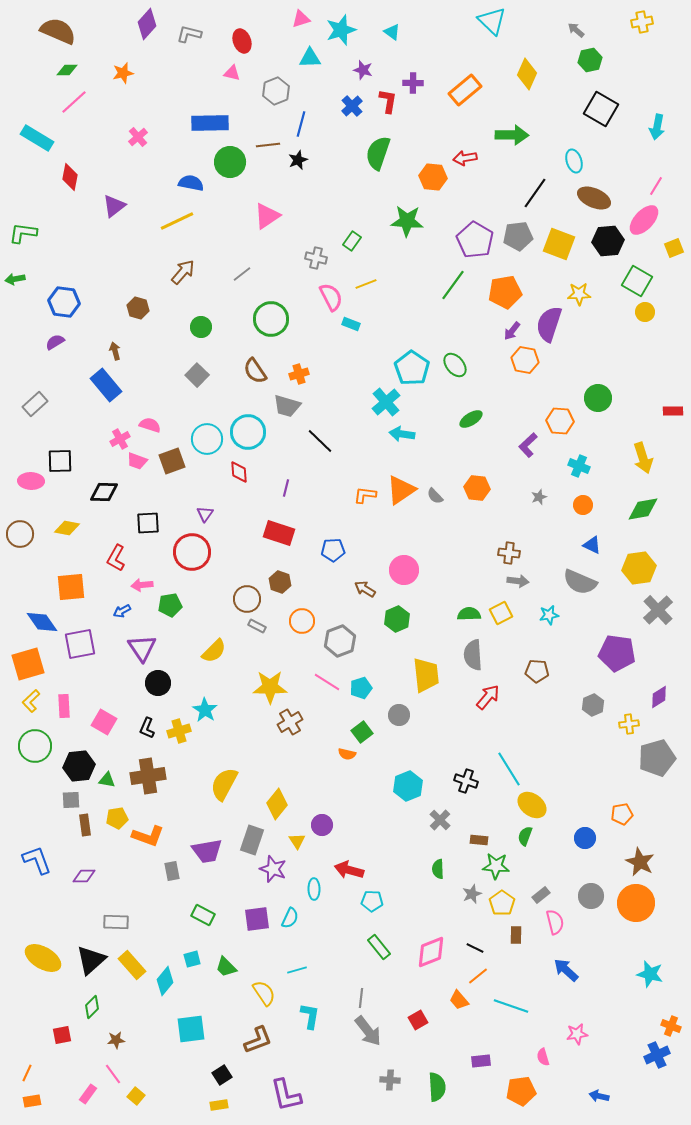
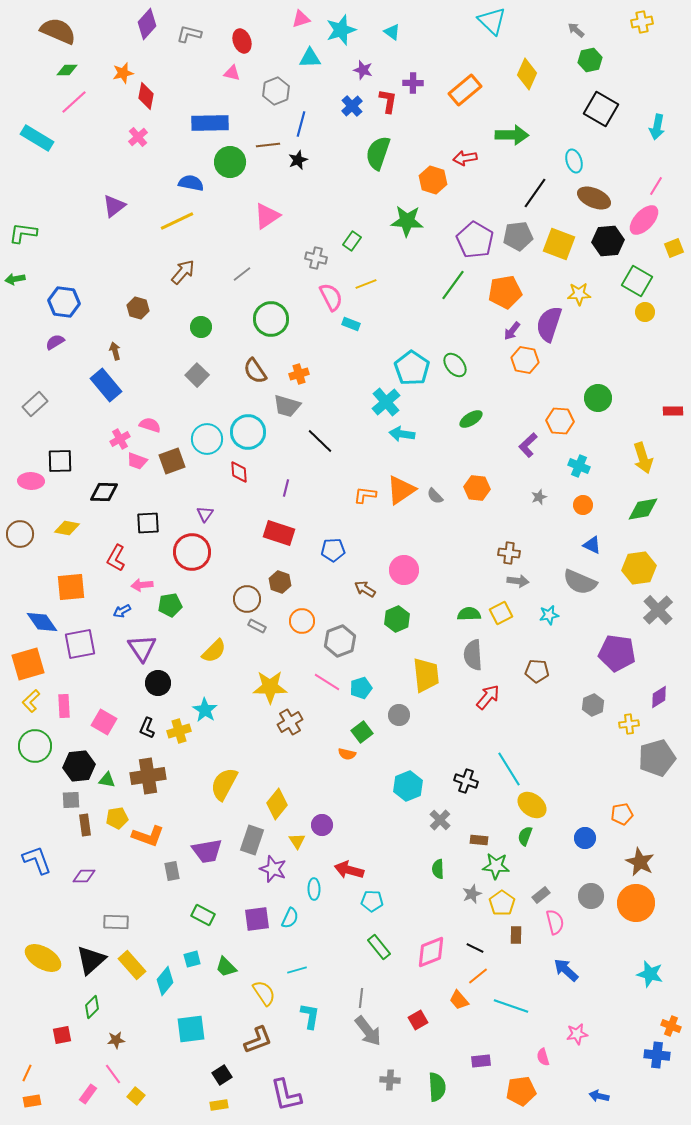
red diamond at (70, 177): moved 76 px right, 81 px up
orange hexagon at (433, 177): moved 3 px down; rotated 12 degrees clockwise
blue cross at (657, 1055): rotated 30 degrees clockwise
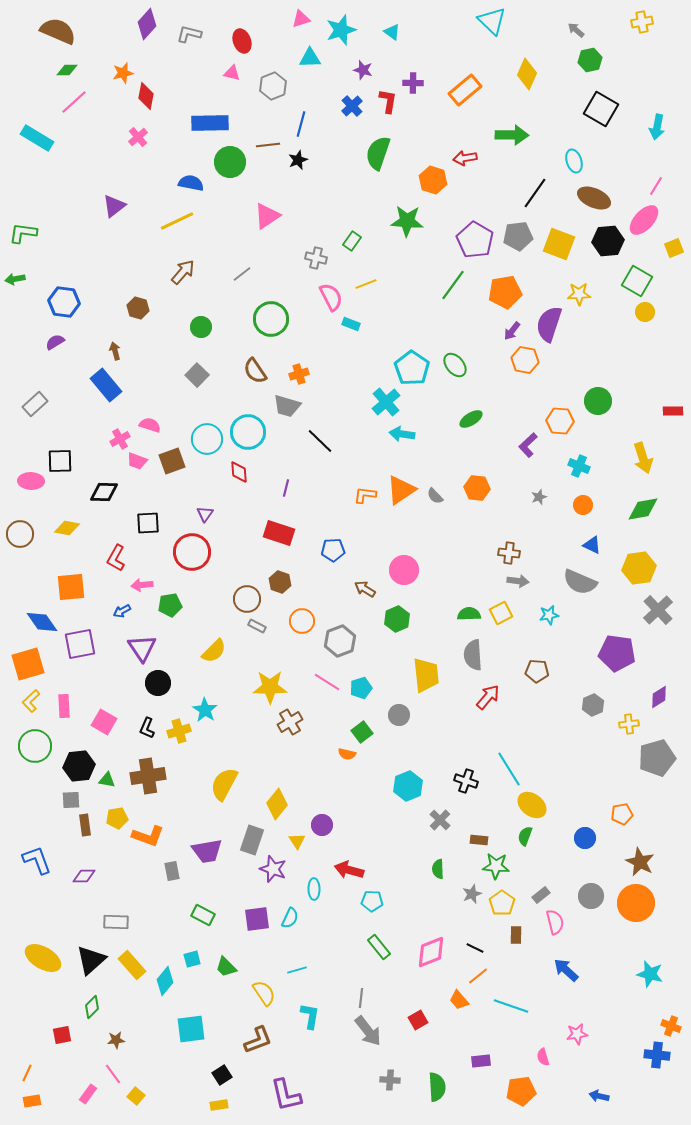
gray hexagon at (276, 91): moved 3 px left, 5 px up
green circle at (598, 398): moved 3 px down
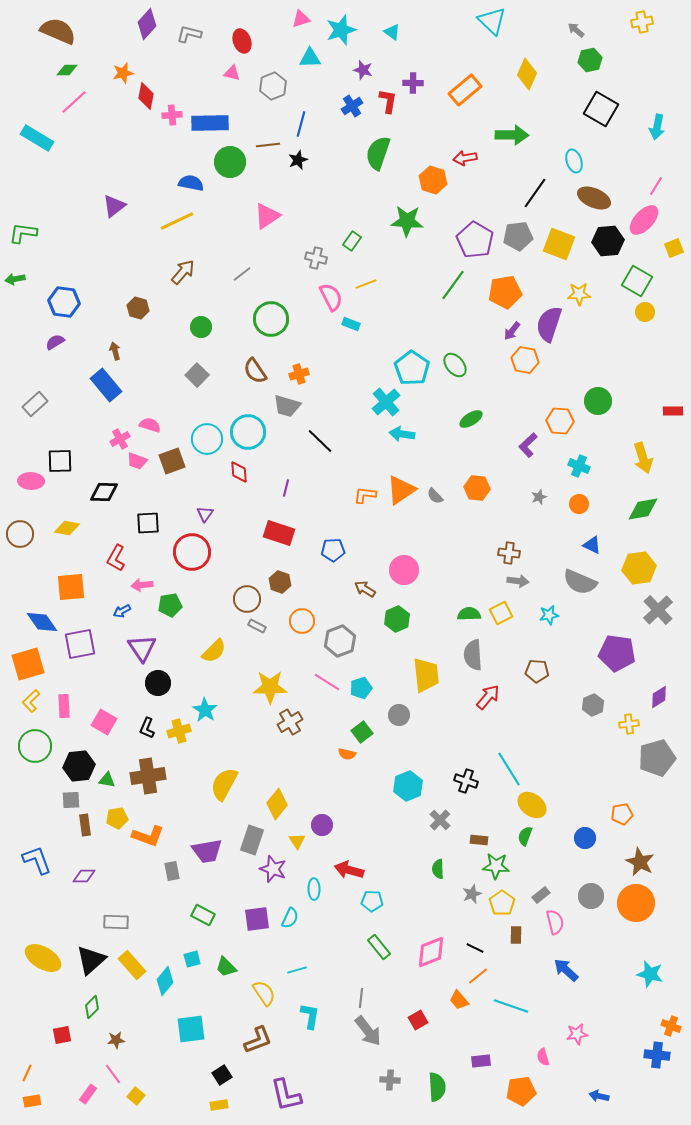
blue cross at (352, 106): rotated 10 degrees clockwise
pink cross at (138, 137): moved 34 px right, 22 px up; rotated 36 degrees clockwise
orange circle at (583, 505): moved 4 px left, 1 px up
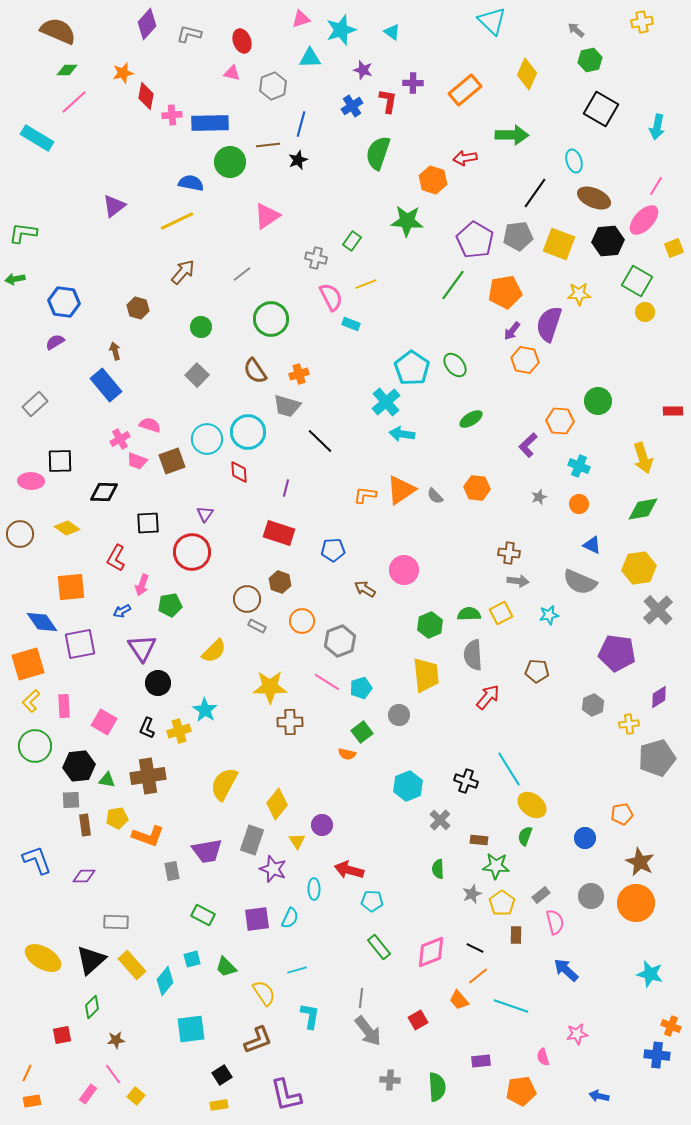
yellow diamond at (67, 528): rotated 25 degrees clockwise
pink arrow at (142, 585): rotated 65 degrees counterclockwise
green hexagon at (397, 619): moved 33 px right, 6 px down
brown cross at (290, 722): rotated 30 degrees clockwise
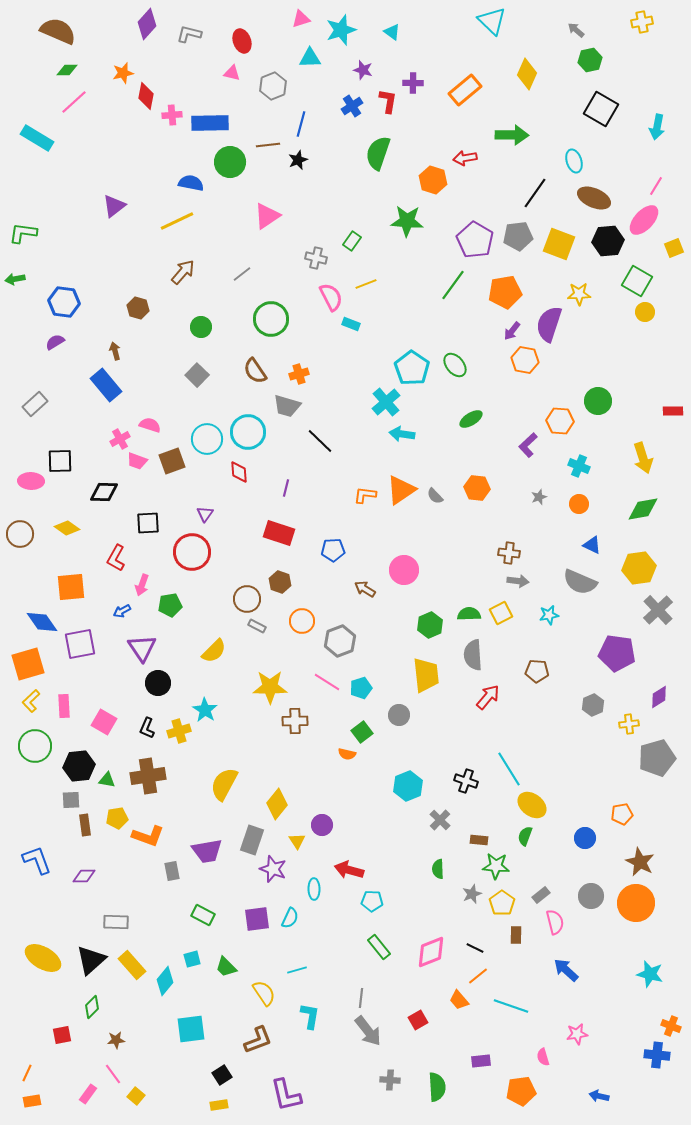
brown cross at (290, 722): moved 5 px right, 1 px up
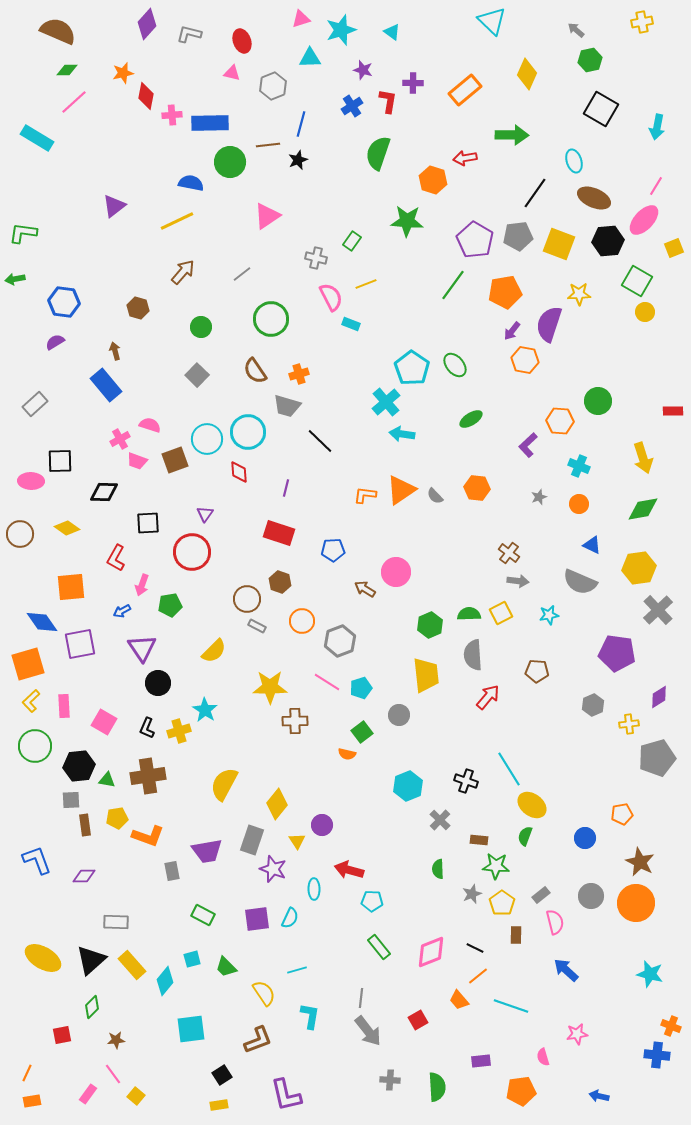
brown square at (172, 461): moved 3 px right, 1 px up
brown cross at (509, 553): rotated 30 degrees clockwise
pink circle at (404, 570): moved 8 px left, 2 px down
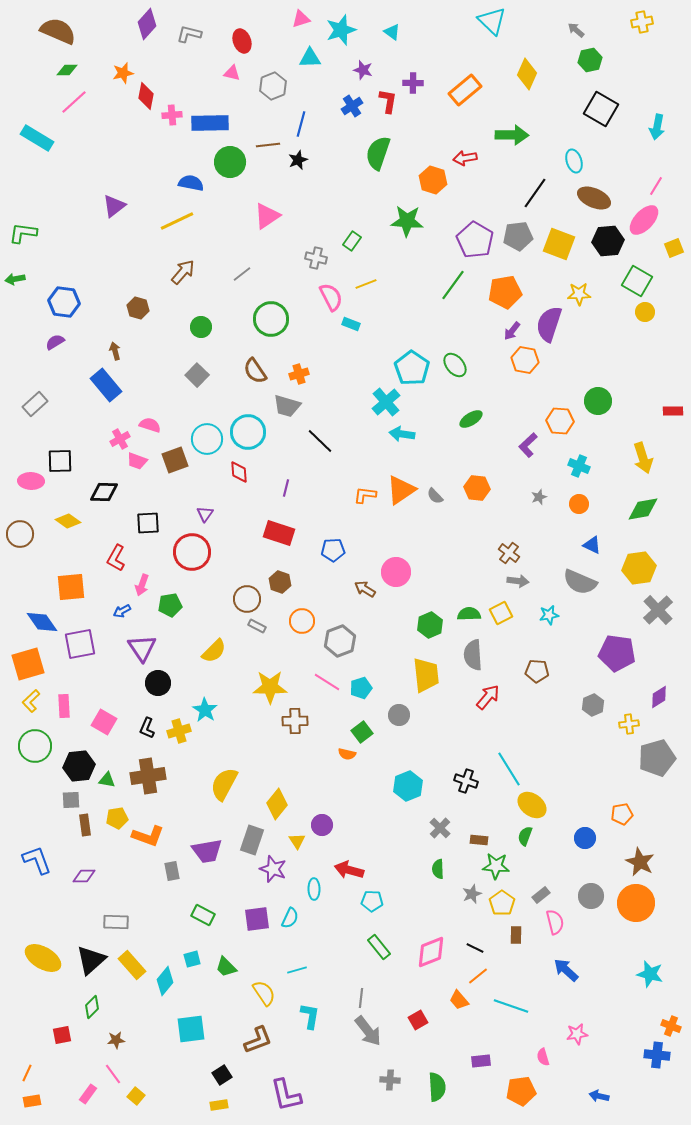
yellow diamond at (67, 528): moved 1 px right, 7 px up
gray cross at (440, 820): moved 8 px down
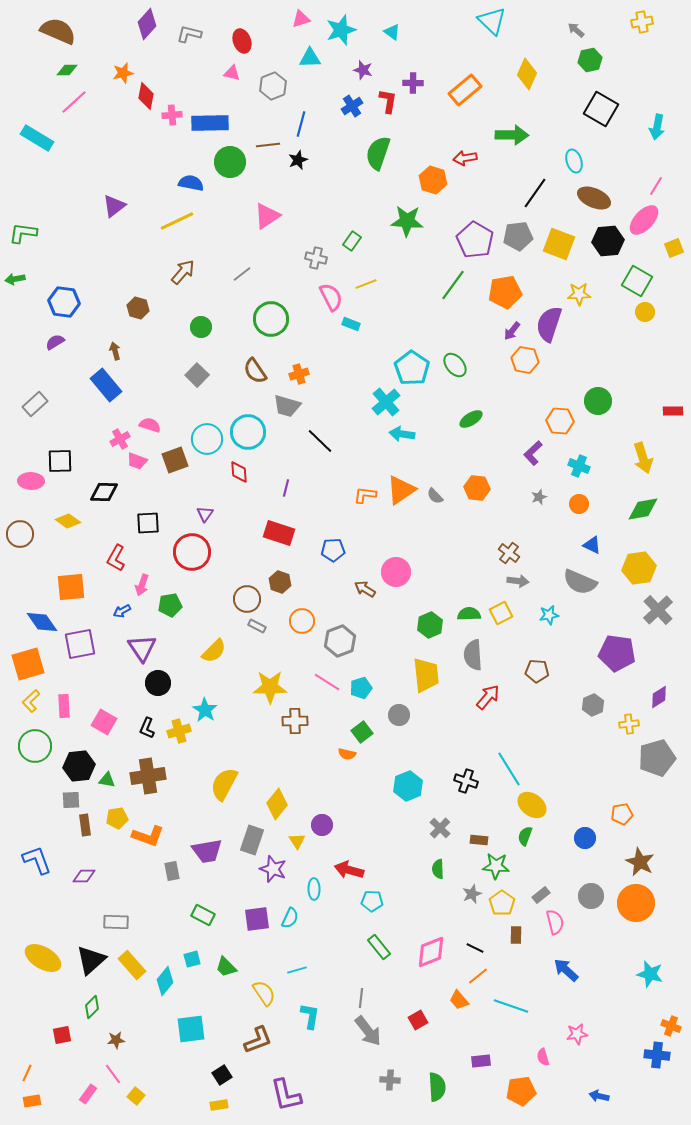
purple L-shape at (528, 445): moved 5 px right, 8 px down
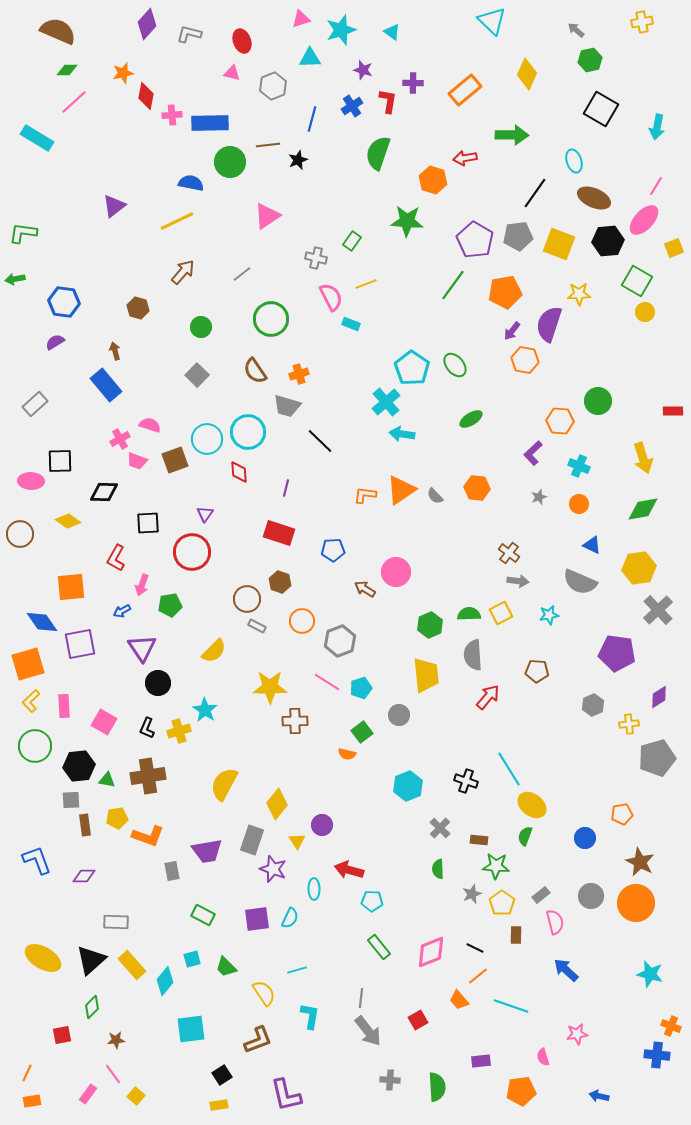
blue line at (301, 124): moved 11 px right, 5 px up
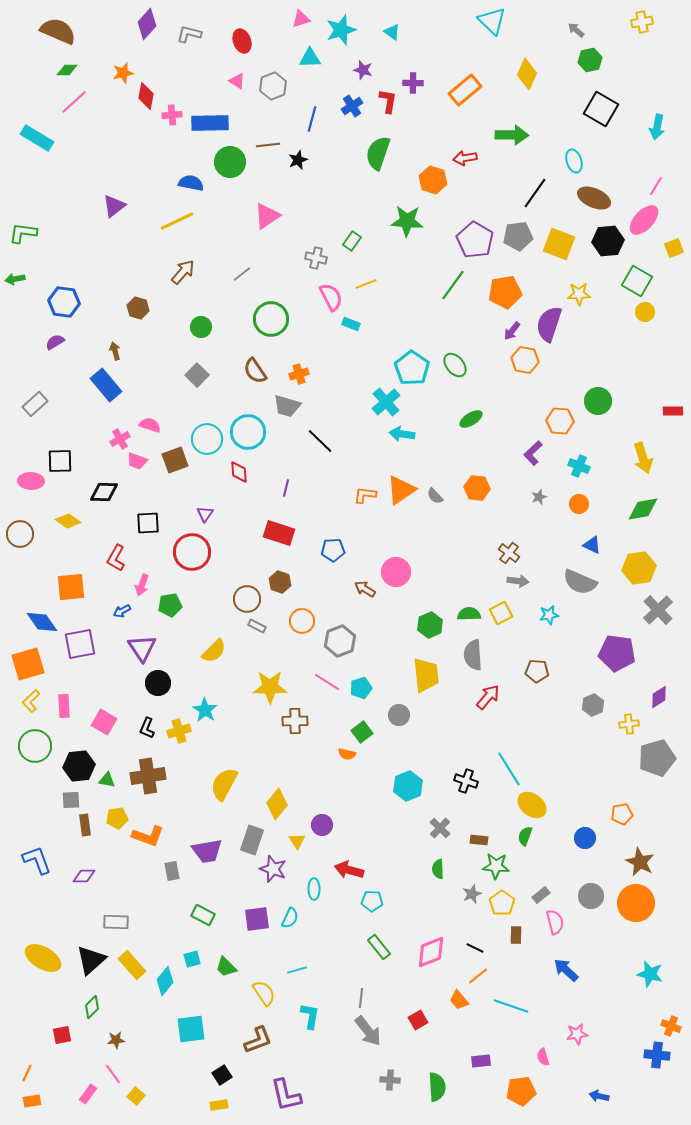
pink triangle at (232, 73): moved 5 px right, 8 px down; rotated 18 degrees clockwise
